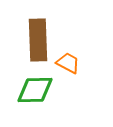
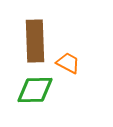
brown rectangle: moved 3 px left, 1 px down
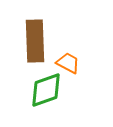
green diamond: moved 11 px right; rotated 18 degrees counterclockwise
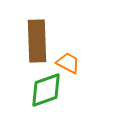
brown rectangle: moved 2 px right
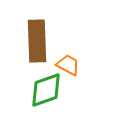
orange trapezoid: moved 2 px down
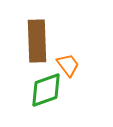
orange trapezoid: rotated 25 degrees clockwise
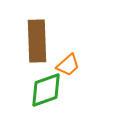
orange trapezoid: rotated 85 degrees clockwise
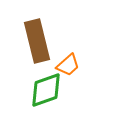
brown rectangle: rotated 12 degrees counterclockwise
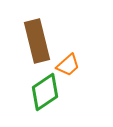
green diamond: moved 1 px left, 2 px down; rotated 15 degrees counterclockwise
